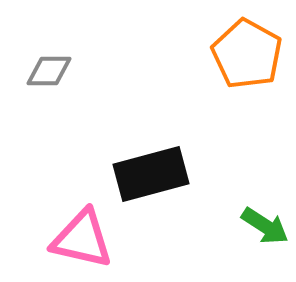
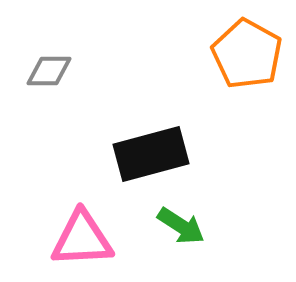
black rectangle: moved 20 px up
green arrow: moved 84 px left
pink triangle: rotated 16 degrees counterclockwise
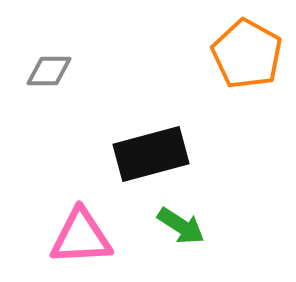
pink triangle: moved 1 px left, 2 px up
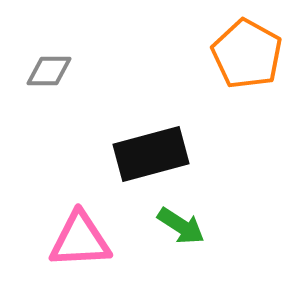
pink triangle: moved 1 px left, 3 px down
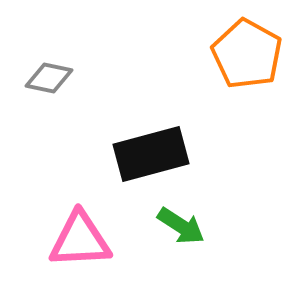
gray diamond: moved 7 px down; rotated 12 degrees clockwise
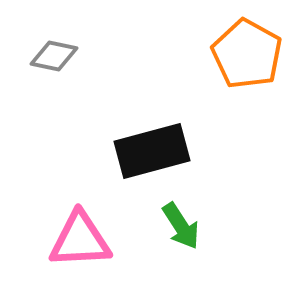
gray diamond: moved 5 px right, 22 px up
black rectangle: moved 1 px right, 3 px up
green arrow: rotated 24 degrees clockwise
